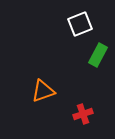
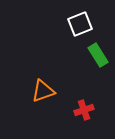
green rectangle: rotated 60 degrees counterclockwise
red cross: moved 1 px right, 4 px up
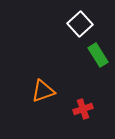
white square: rotated 20 degrees counterclockwise
red cross: moved 1 px left, 1 px up
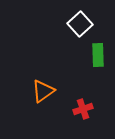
green rectangle: rotated 30 degrees clockwise
orange triangle: rotated 15 degrees counterclockwise
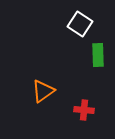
white square: rotated 15 degrees counterclockwise
red cross: moved 1 px right, 1 px down; rotated 24 degrees clockwise
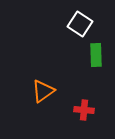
green rectangle: moved 2 px left
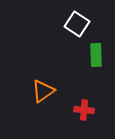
white square: moved 3 px left
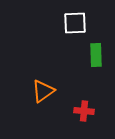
white square: moved 2 px left, 1 px up; rotated 35 degrees counterclockwise
red cross: moved 1 px down
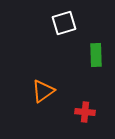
white square: moved 11 px left; rotated 15 degrees counterclockwise
red cross: moved 1 px right, 1 px down
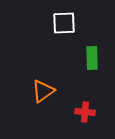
white square: rotated 15 degrees clockwise
green rectangle: moved 4 px left, 3 px down
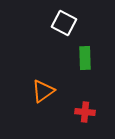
white square: rotated 30 degrees clockwise
green rectangle: moved 7 px left
